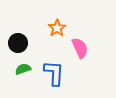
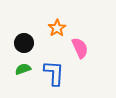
black circle: moved 6 px right
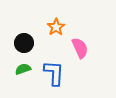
orange star: moved 1 px left, 1 px up
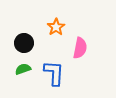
pink semicircle: rotated 35 degrees clockwise
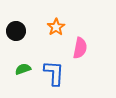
black circle: moved 8 px left, 12 px up
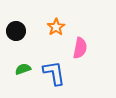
blue L-shape: rotated 12 degrees counterclockwise
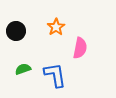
blue L-shape: moved 1 px right, 2 px down
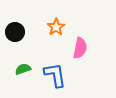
black circle: moved 1 px left, 1 px down
